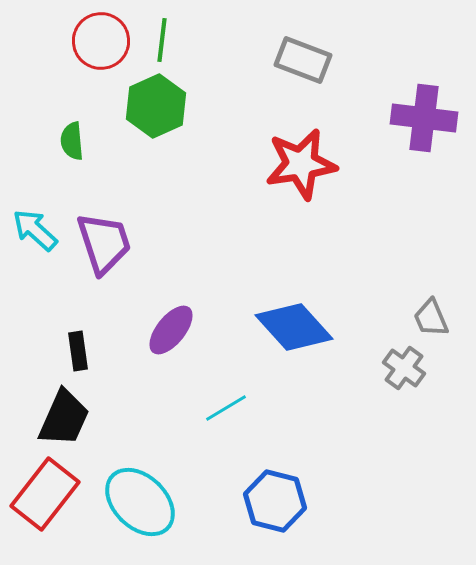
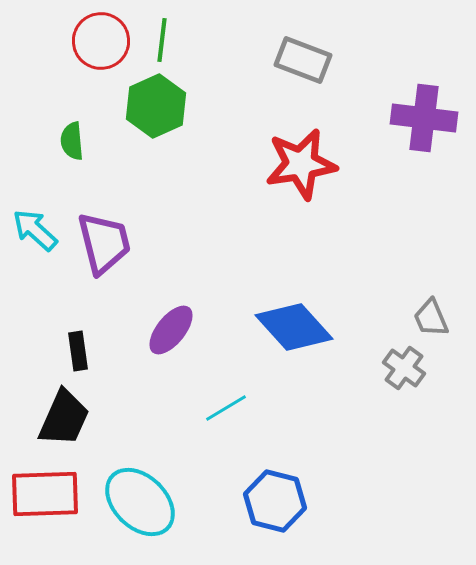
purple trapezoid: rotated 4 degrees clockwise
red rectangle: rotated 50 degrees clockwise
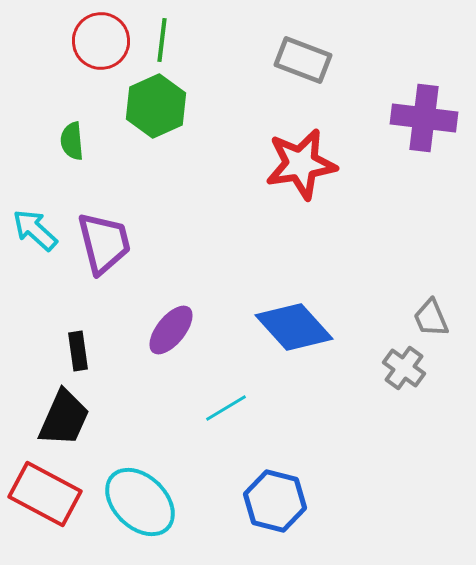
red rectangle: rotated 30 degrees clockwise
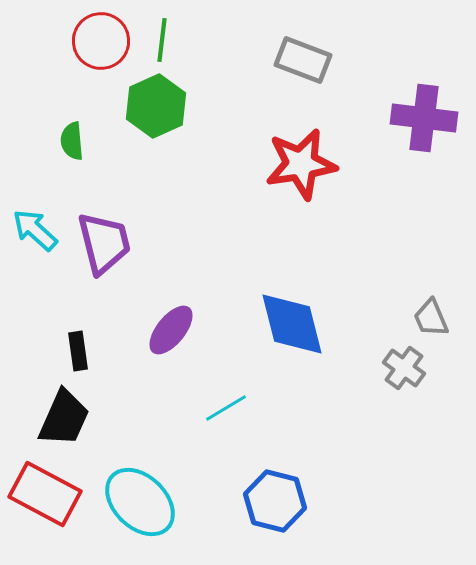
blue diamond: moved 2 px left, 3 px up; rotated 28 degrees clockwise
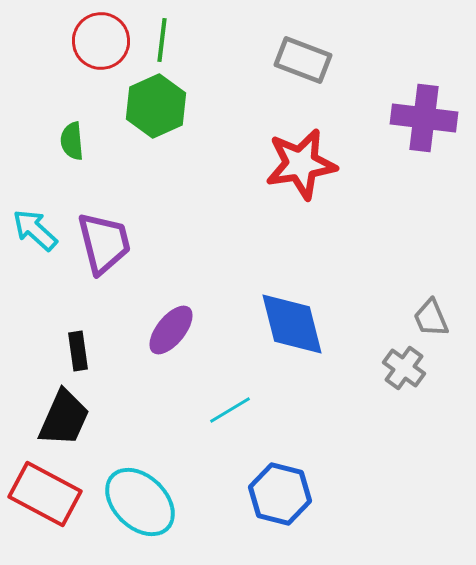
cyan line: moved 4 px right, 2 px down
blue hexagon: moved 5 px right, 7 px up
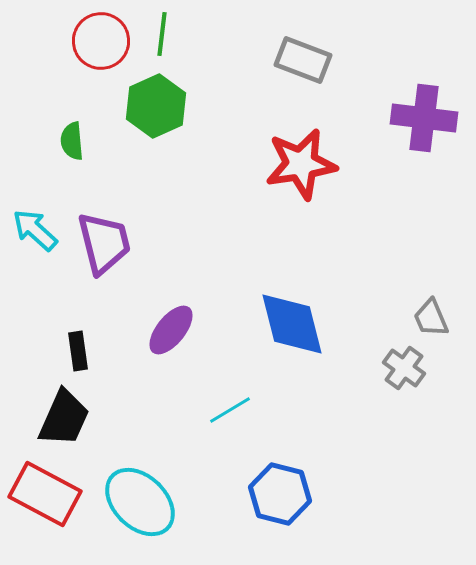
green line: moved 6 px up
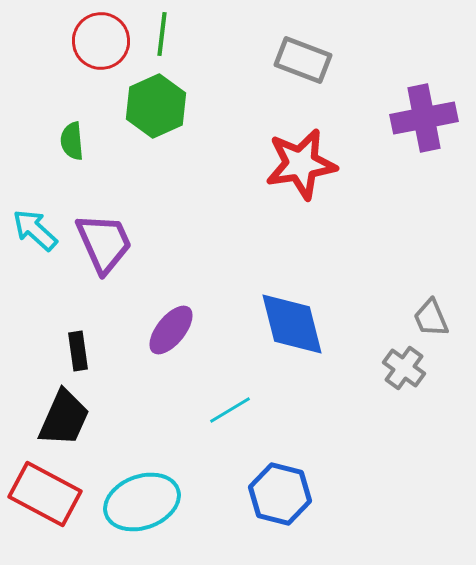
purple cross: rotated 18 degrees counterclockwise
purple trapezoid: rotated 10 degrees counterclockwise
cyan ellipse: moved 2 px right; rotated 64 degrees counterclockwise
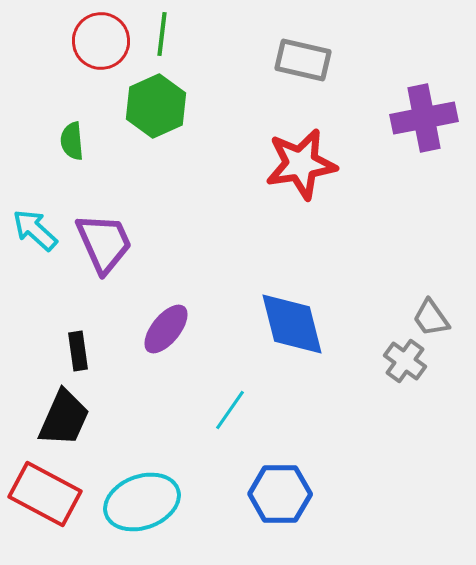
gray rectangle: rotated 8 degrees counterclockwise
gray trapezoid: rotated 12 degrees counterclockwise
purple ellipse: moved 5 px left, 1 px up
gray cross: moved 1 px right, 7 px up
cyan line: rotated 24 degrees counterclockwise
blue hexagon: rotated 14 degrees counterclockwise
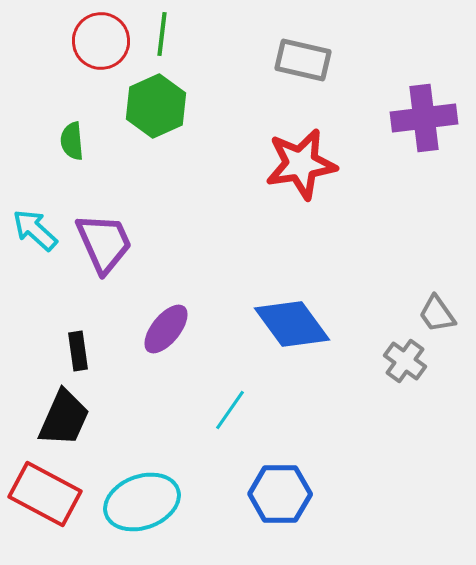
purple cross: rotated 4 degrees clockwise
gray trapezoid: moved 6 px right, 4 px up
blue diamond: rotated 22 degrees counterclockwise
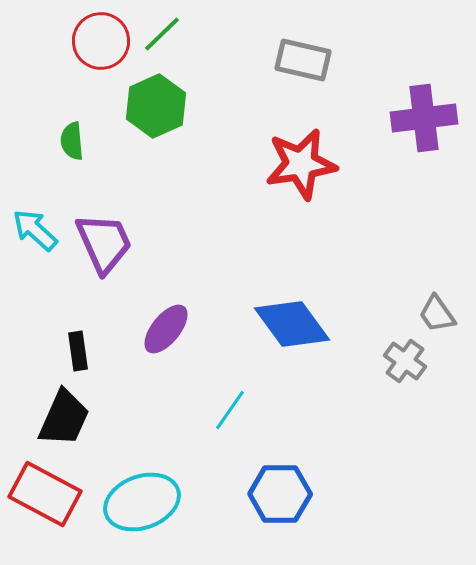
green line: rotated 39 degrees clockwise
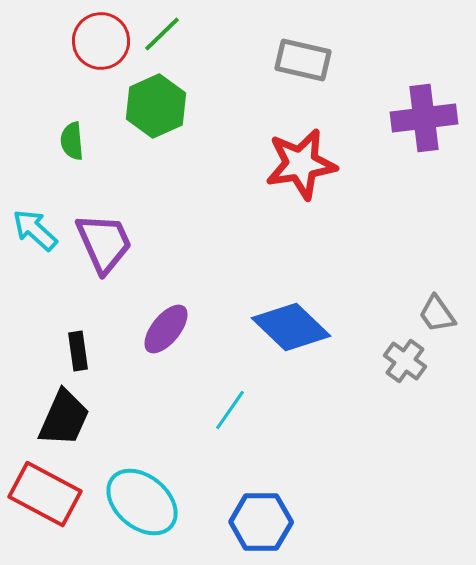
blue diamond: moved 1 px left, 3 px down; rotated 10 degrees counterclockwise
blue hexagon: moved 19 px left, 28 px down
cyan ellipse: rotated 60 degrees clockwise
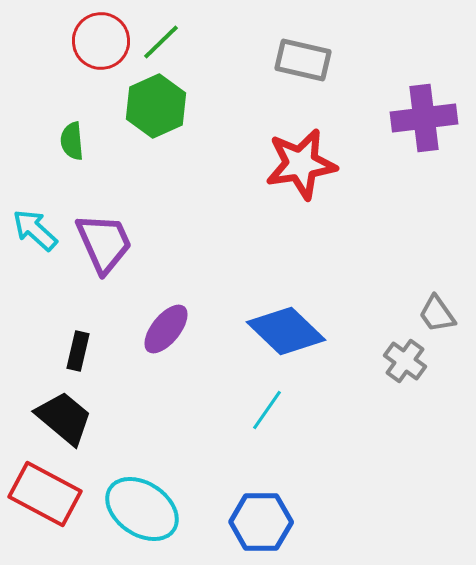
green line: moved 1 px left, 8 px down
blue diamond: moved 5 px left, 4 px down
black rectangle: rotated 21 degrees clockwise
cyan line: moved 37 px right
black trapezoid: rotated 74 degrees counterclockwise
cyan ellipse: moved 7 px down; rotated 6 degrees counterclockwise
